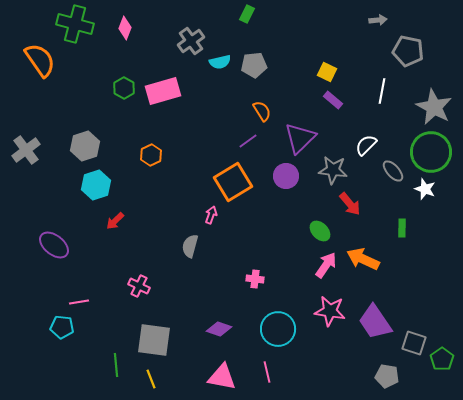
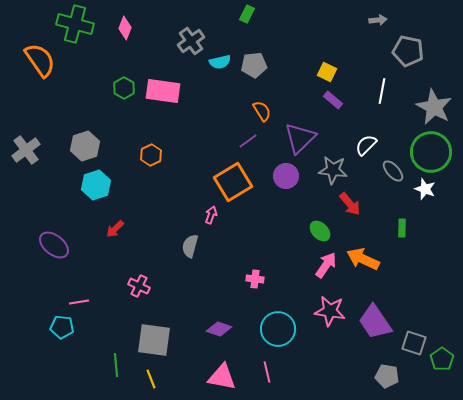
pink rectangle at (163, 91): rotated 24 degrees clockwise
red arrow at (115, 221): moved 8 px down
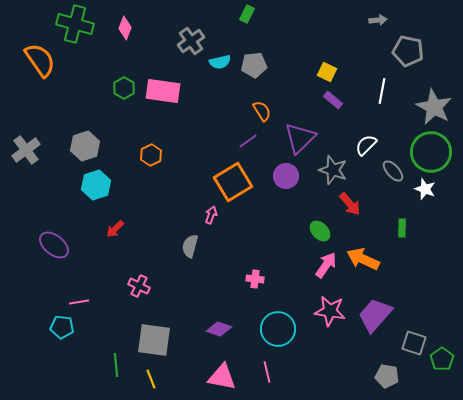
gray star at (333, 170): rotated 12 degrees clockwise
purple trapezoid at (375, 322): moved 7 px up; rotated 75 degrees clockwise
